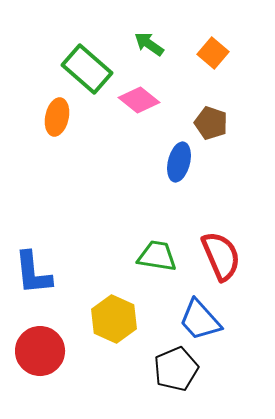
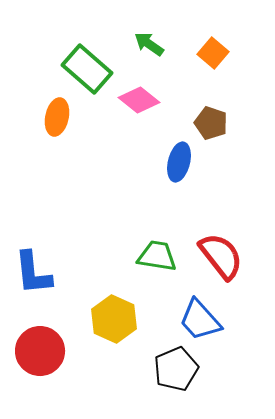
red semicircle: rotated 15 degrees counterclockwise
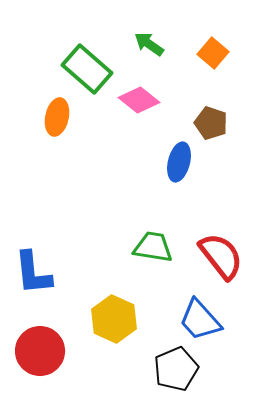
green trapezoid: moved 4 px left, 9 px up
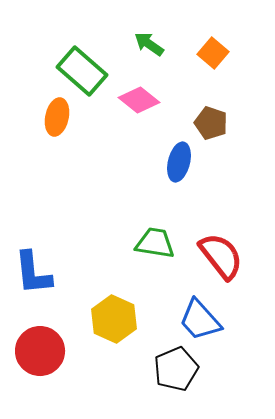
green rectangle: moved 5 px left, 2 px down
green trapezoid: moved 2 px right, 4 px up
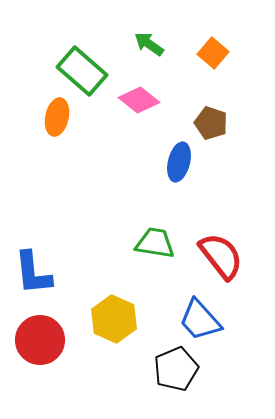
red circle: moved 11 px up
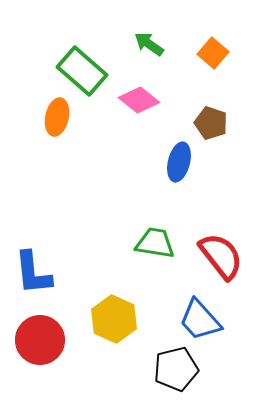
black pentagon: rotated 9 degrees clockwise
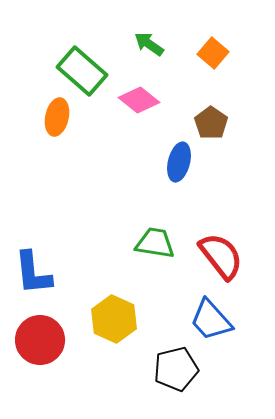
brown pentagon: rotated 16 degrees clockwise
blue trapezoid: moved 11 px right
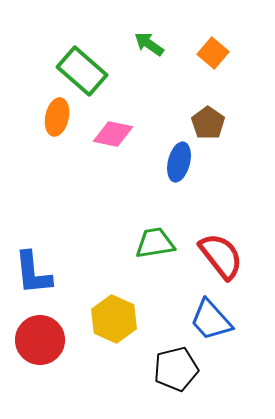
pink diamond: moved 26 px left, 34 px down; rotated 27 degrees counterclockwise
brown pentagon: moved 3 px left
green trapezoid: rotated 18 degrees counterclockwise
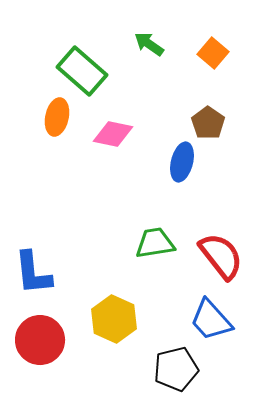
blue ellipse: moved 3 px right
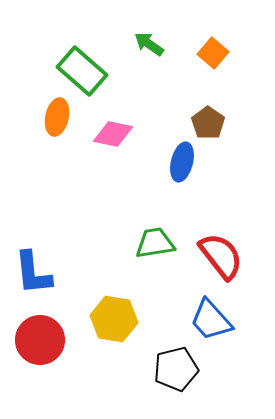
yellow hexagon: rotated 15 degrees counterclockwise
